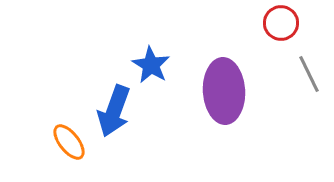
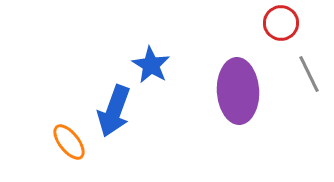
purple ellipse: moved 14 px right
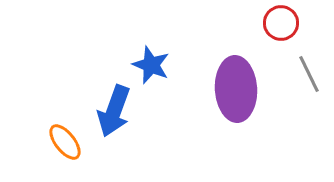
blue star: rotated 9 degrees counterclockwise
purple ellipse: moved 2 px left, 2 px up
orange ellipse: moved 4 px left
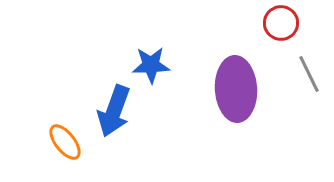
blue star: rotated 24 degrees counterclockwise
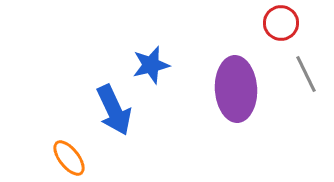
blue star: rotated 12 degrees counterclockwise
gray line: moved 3 px left
blue arrow: moved 1 px up; rotated 45 degrees counterclockwise
orange ellipse: moved 4 px right, 16 px down
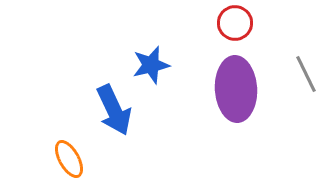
red circle: moved 46 px left
orange ellipse: moved 1 px down; rotated 9 degrees clockwise
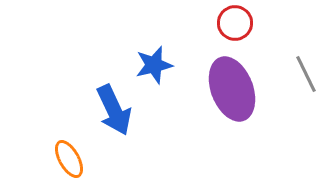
blue star: moved 3 px right
purple ellipse: moved 4 px left; rotated 18 degrees counterclockwise
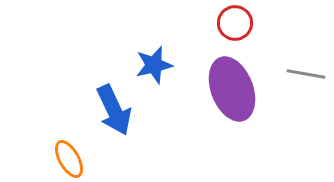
gray line: rotated 54 degrees counterclockwise
